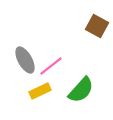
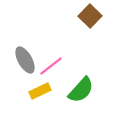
brown square: moved 7 px left, 10 px up; rotated 15 degrees clockwise
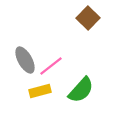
brown square: moved 2 px left, 2 px down
yellow rectangle: rotated 10 degrees clockwise
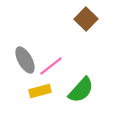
brown square: moved 2 px left, 1 px down
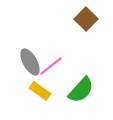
gray ellipse: moved 5 px right, 2 px down
yellow rectangle: rotated 50 degrees clockwise
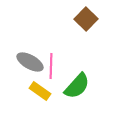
gray ellipse: rotated 32 degrees counterclockwise
pink line: rotated 50 degrees counterclockwise
green semicircle: moved 4 px left, 4 px up
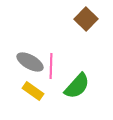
yellow rectangle: moved 7 px left
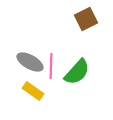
brown square: rotated 20 degrees clockwise
green semicircle: moved 14 px up
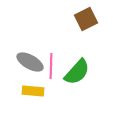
yellow rectangle: rotated 30 degrees counterclockwise
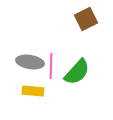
gray ellipse: rotated 20 degrees counterclockwise
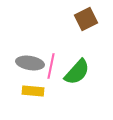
gray ellipse: moved 1 px down
pink line: rotated 10 degrees clockwise
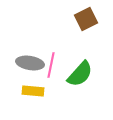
pink line: moved 1 px up
green semicircle: moved 3 px right, 2 px down
